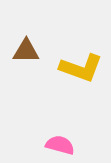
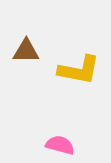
yellow L-shape: moved 2 px left, 2 px down; rotated 9 degrees counterclockwise
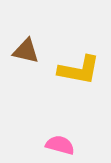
brown triangle: rotated 12 degrees clockwise
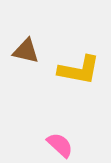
pink semicircle: rotated 28 degrees clockwise
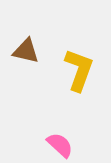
yellow L-shape: rotated 81 degrees counterclockwise
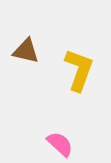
pink semicircle: moved 1 px up
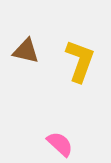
yellow L-shape: moved 1 px right, 9 px up
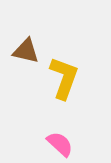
yellow L-shape: moved 16 px left, 17 px down
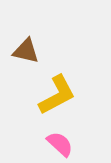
yellow L-shape: moved 7 px left, 17 px down; rotated 42 degrees clockwise
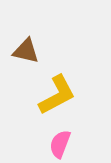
pink semicircle: rotated 112 degrees counterclockwise
